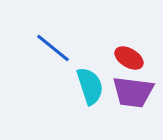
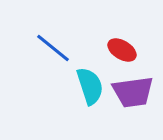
red ellipse: moved 7 px left, 8 px up
purple trapezoid: rotated 15 degrees counterclockwise
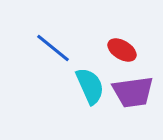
cyan semicircle: rotated 6 degrees counterclockwise
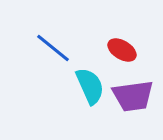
purple trapezoid: moved 4 px down
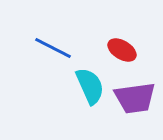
blue line: rotated 12 degrees counterclockwise
purple trapezoid: moved 2 px right, 2 px down
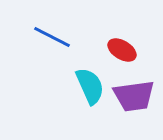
blue line: moved 1 px left, 11 px up
purple trapezoid: moved 1 px left, 2 px up
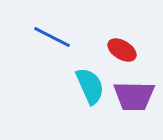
purple trapezoid: rotated 9 degrees clockwise
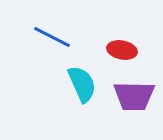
red ellipse: rotated 20 degrees counterclockwise
cyan semicircle: moved 8 px left, 2 px up
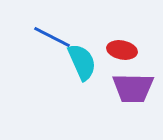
cyan semicircle: moved 22 px up
purple trapezoid: moved 1 px left, 8 px up
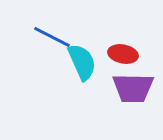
red ellipse: moved 1 px right, 4 px down
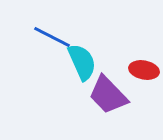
red ellipse: moved 21 px right, 16 px down
purple trapezoid: moved 25 px left, 7 px down; rotated 45 degrees clockwise
